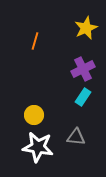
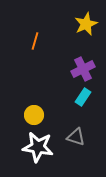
yellow star: moved 4 px up
gray triangle: rotated 12 degrees clockwise
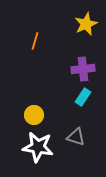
purple cross: rotated 20 degrees clockwise
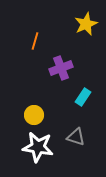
purple cross: moved 22 px left, 1 px up; rotated 15 degrees counterclockwise
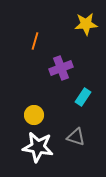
yellow star: rotated 20 degrees clockwise
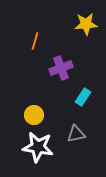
gray triangle: moved 3 px up; rotated 30 degrees counterclockwise
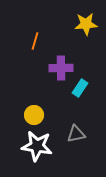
purple cross: rotated 20 degrees clockwise
cyan rectangle: moved 3 px left, 9 px up
white star: moved 1 px left, 1 px up
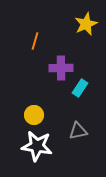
yellow star: rotated 20 degrees counterclockwise
gray triangle: moved 2 px right, 3 px up
